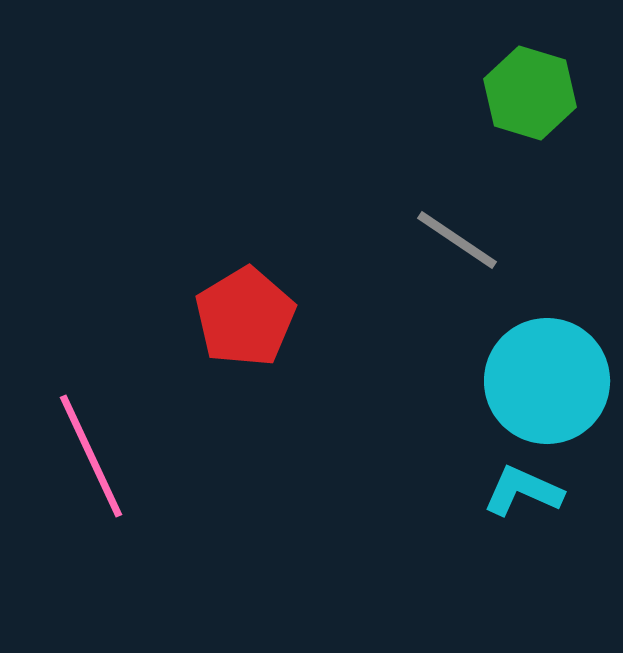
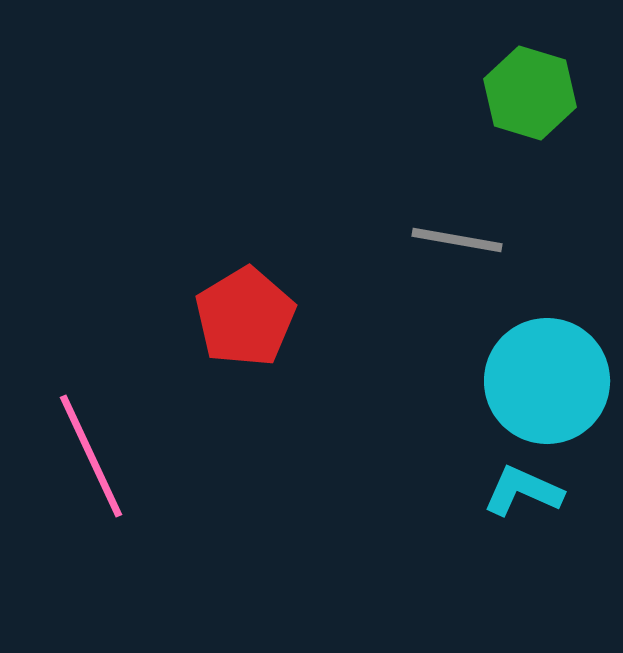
gray line: rotated 24 degrees counterclockwise
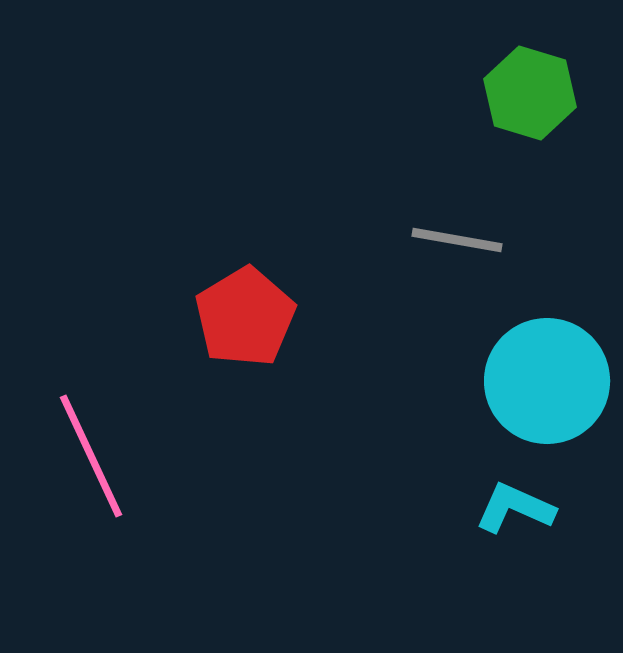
cyan L-shape: moved 8 px left, 17 px down
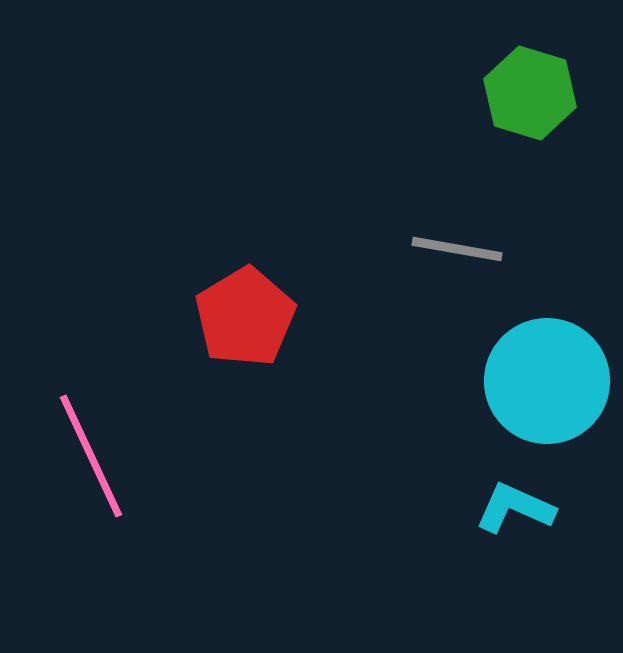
gray line: moved 9 px down
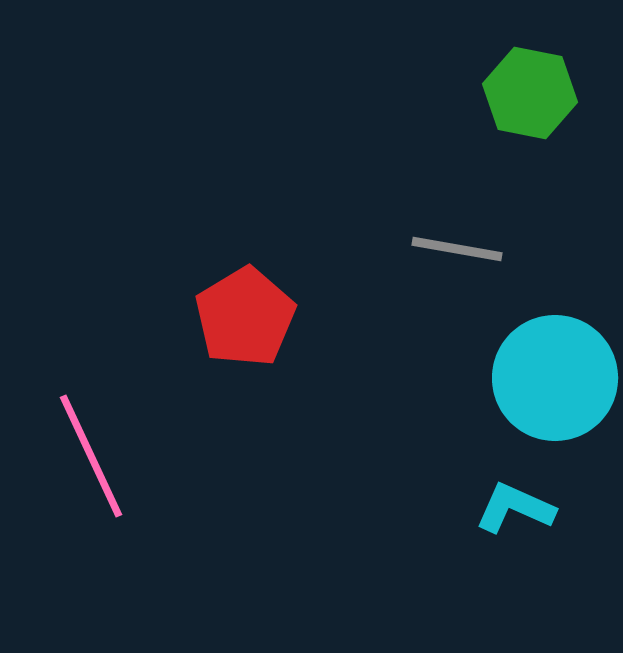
green hexagon: rotated 6 degrees counterclockwise
cyan circle: moved 8 px right, 3 px up
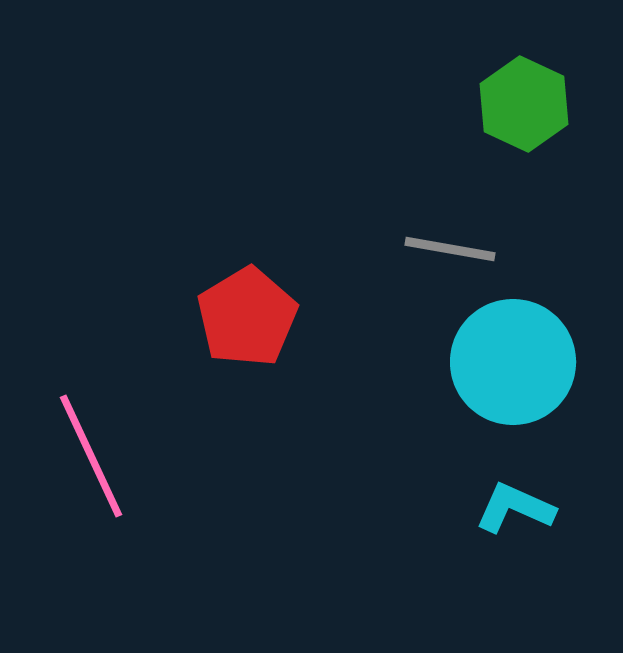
green hexagon: moved 6 px left, 11 px down; rotated 14 degrees clockwise
gray line: moved 7 px left
red pentagon: moved 2 px right
cyan circle: moved 42 px left, 16 px up
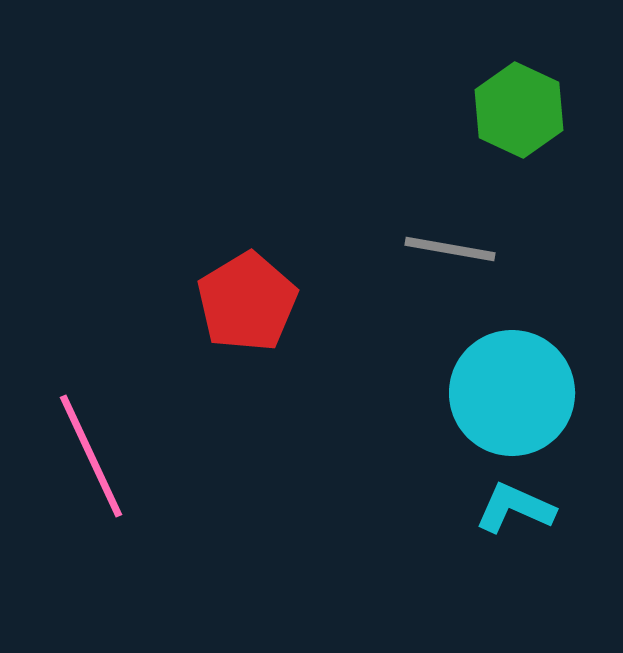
green hexagon: moved 5 px left, 6 px down
red pentagon: moved 15 px up
cyan circle: moved 1 px left, 31 px down
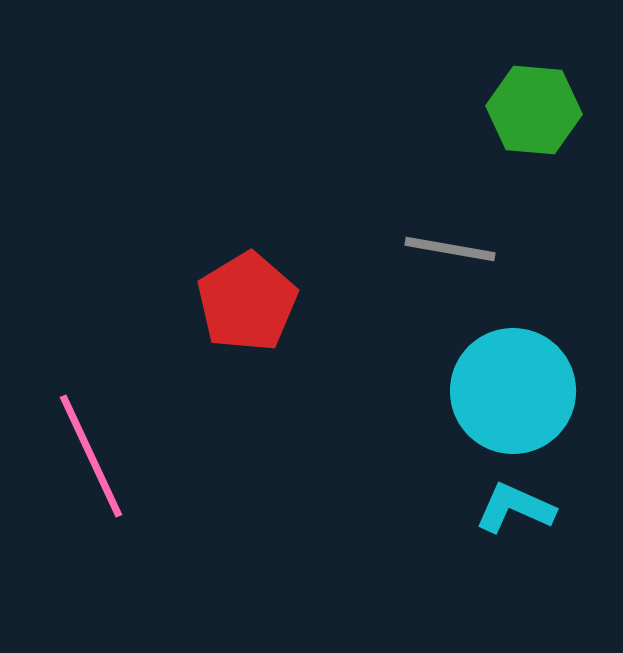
green hexagon: moved 15 px right; rotated 20 degrees counterclockwise
cyan circle: moved 1 px right, 2 px up
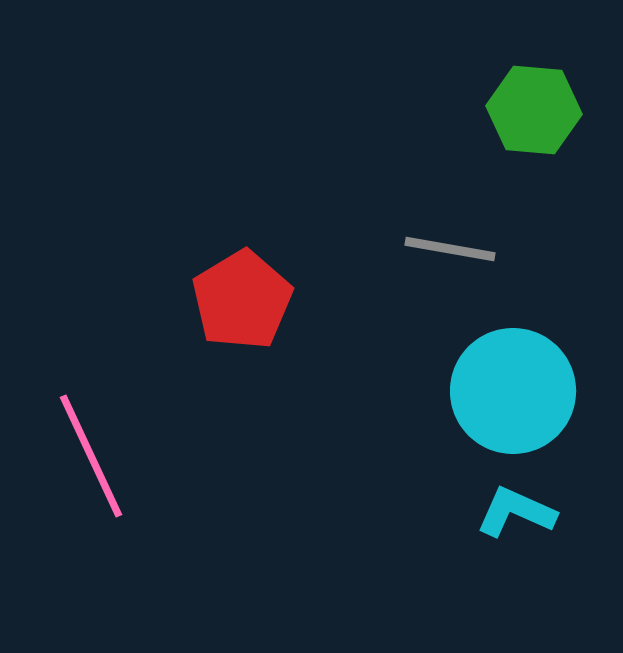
red pentagon: moved 5 px left, 2 px up
cyan L-shape: moved 1 px right, 4 px down
